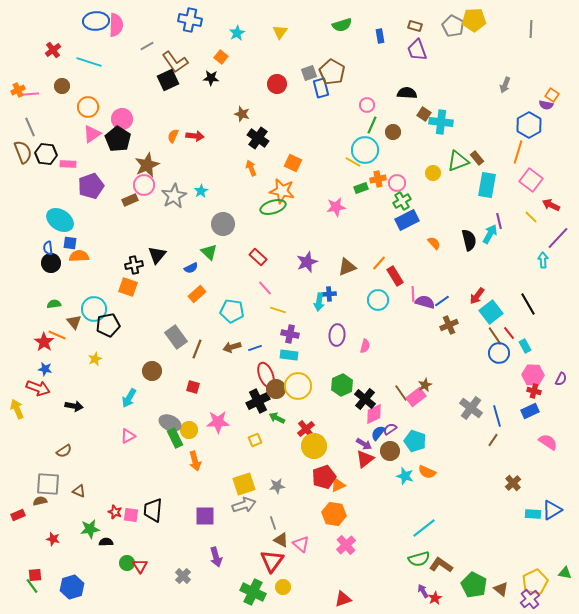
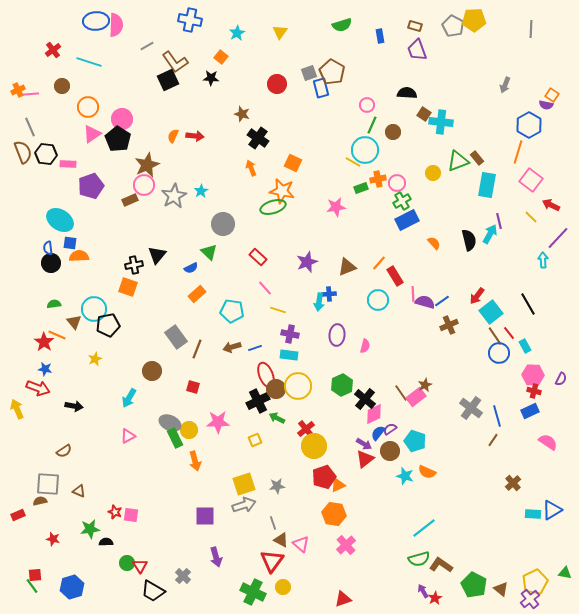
black trapezoid at (153, 510): moved 81 px down; rotated 65 degrees counterclockwise
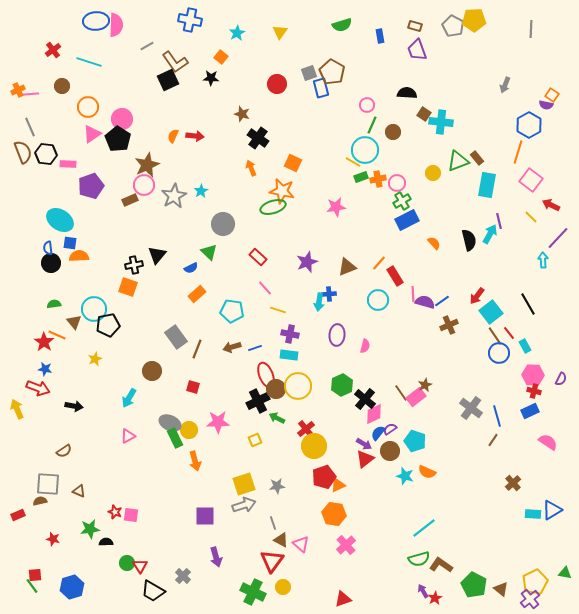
green rectangle at (361, 188): moved 11 px up
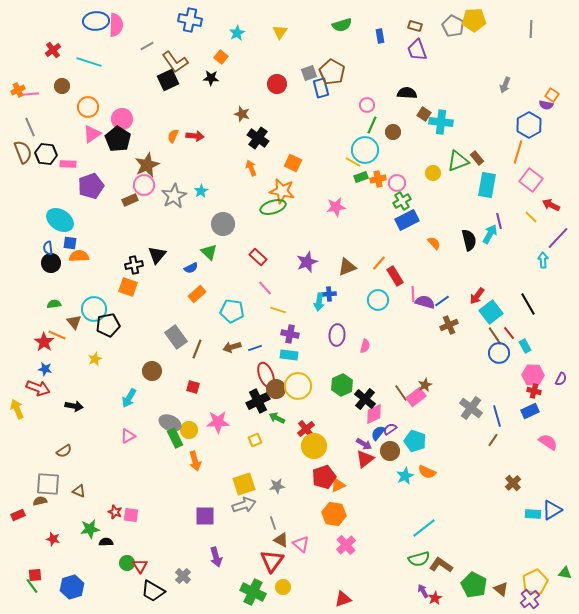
cyan star at (405, 476): rotated 30 degrees clockwise
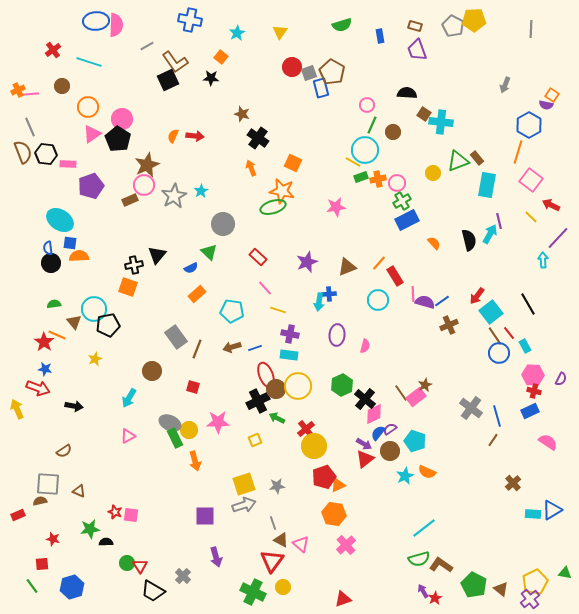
red circle at (277, 84): moved 15 px right, 17 px up
red square at (35, 575): moved 7 px right, 11 px up
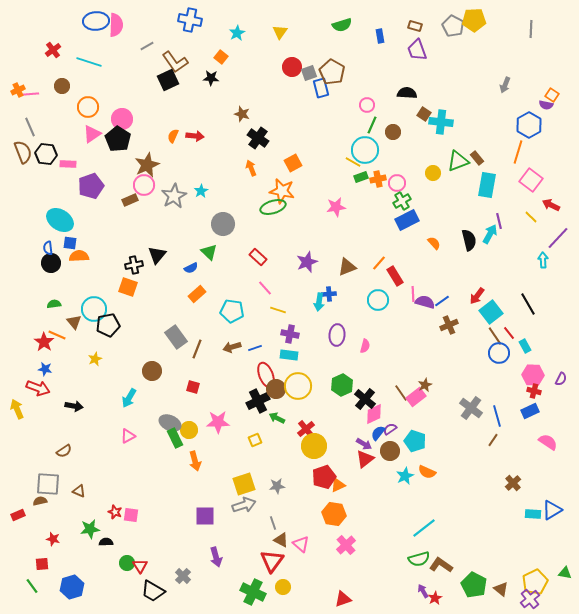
orange square at (293, 163): rotated 36 degrees clockwise
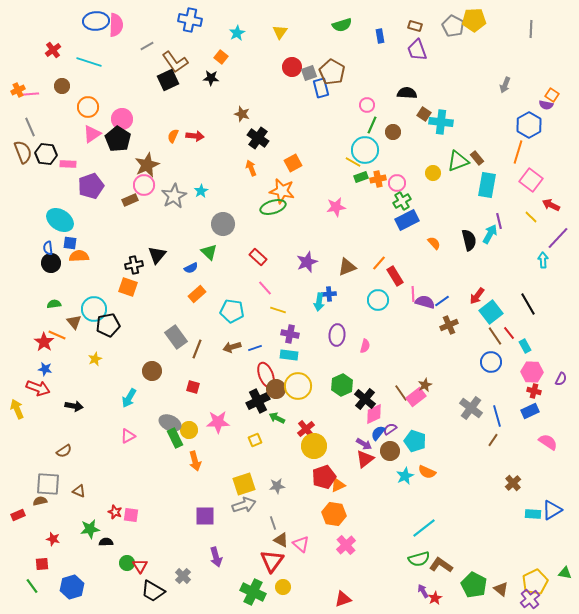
blue circle at (499, 353): moved 8 px left, 9 px down
pink hexagon at (533, 375): moved 1 px left, 3 px up
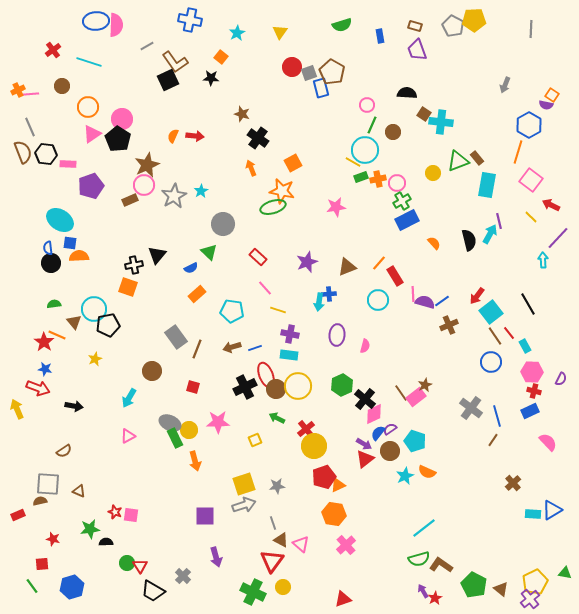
black cross at (258, 401): moved 13 px left, 14 px up
pink semicircle at (548, 442): rotated 12 degrees clockwise
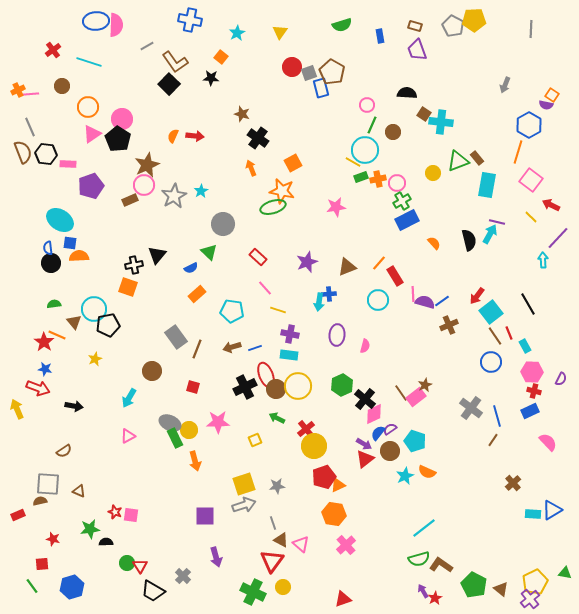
black square at (168, 80): moved 1 px right, 4 px down; rotated 20 degrees counterclockwise
purple line at (499, 221): moved 2 px left, 1 px down; rotated 63 degrees counterclockwise
red line at (509, 333): rotated 16 degrees clockwise
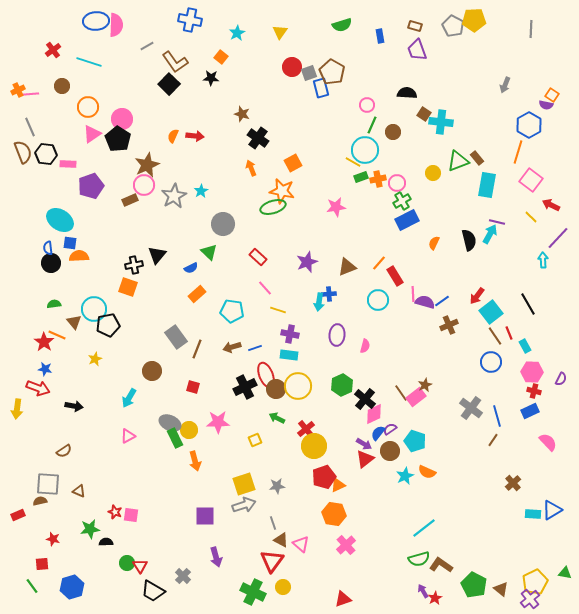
orange semicircle at (434, 243): rotated 112 degrees counterclockwise
yellow arrow at (17, 409): rotated 150 degrees counterclockwise
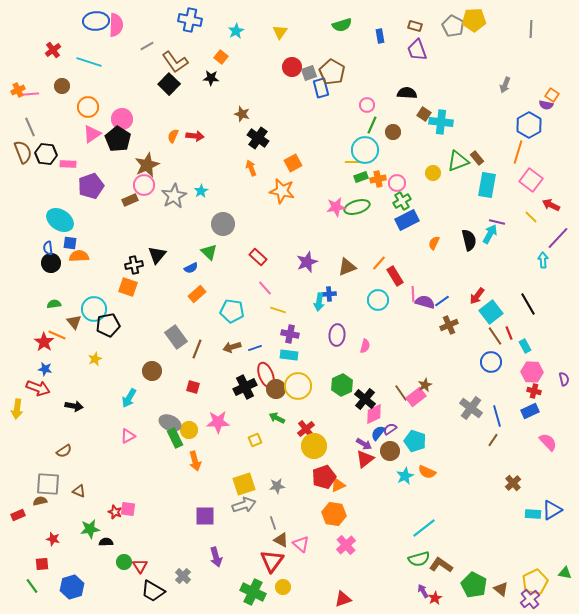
cyan star at (237, 33): moved 1 px left, 2 px up
yellow line at (353, 162): rotated 28 degrees counterclockwise
green ellipse at (273, 207): moved 84 px right
purple semicircle at (561, 379): moved 3 px right; rotated 40 degrees counterclockwise
pink square at (131, 515): moved 3 px left, 6 px up
green circle at (127, 563): moved 3 px left, 1 px up
